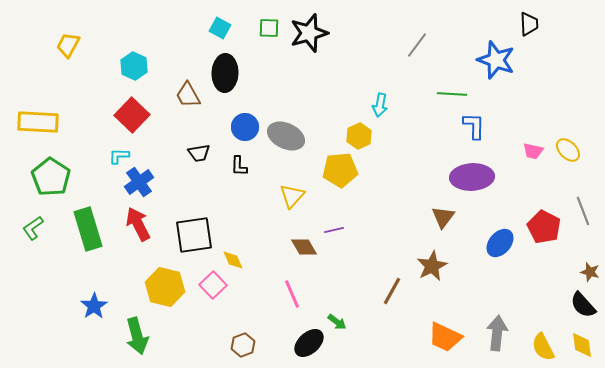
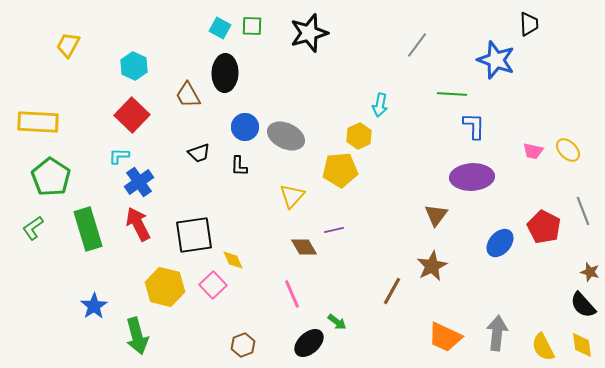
green square at (269, 28): moved 17 px left, 2 px up
black trapezoid at (199, 153): rotated 10 degrees counterclockwise
brown triangle at (443, 217): moved 7 px left, 2 px up
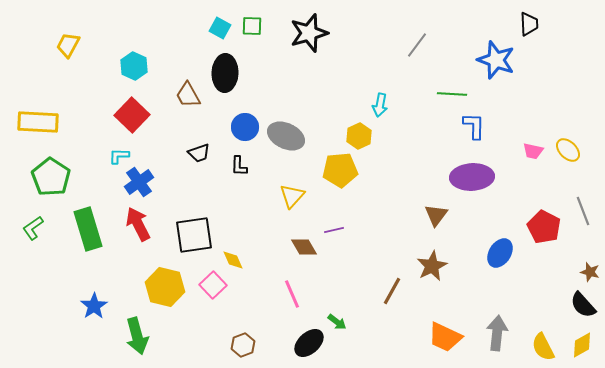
blue ellipse at (500, 243): moved 10 px down; rotated 8 degrees counterclockwise
yellow diamond at (582, 345): rotated 68 degrees clockwise
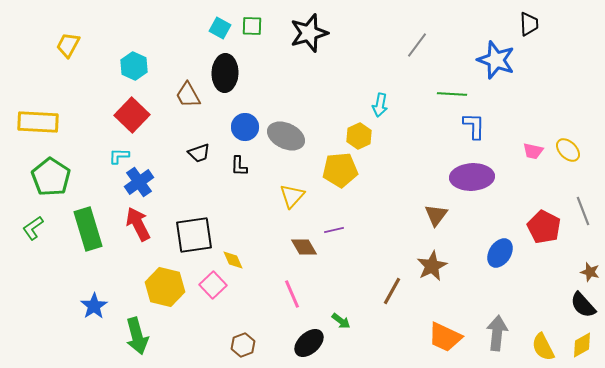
green arrow at (337, 322): moved 4 px right, 1 px up
